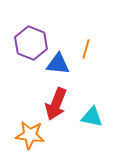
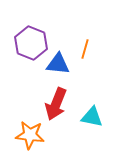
orange line: moved 1 px left
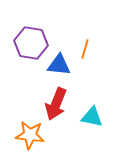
purple hexagon: rotated 12 degrees counterclockwise
blue triangle: moved 1 px right, 1 px down
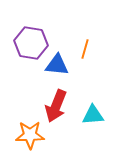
blue triangle: moved 2 px left
red arrow: moved 2 px down
cyan triangle: moved 1 px right, 2 px up; rotated 15 degrees counterclockwise
orange star: rotated 8 degrees counterclockwise
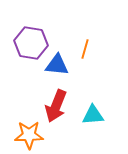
orange star: moved 1 px left
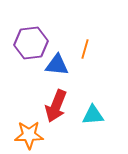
purple hexagon: rotated 16 degrees counterclockwise
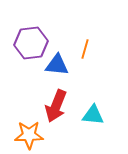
cyan triangle: rotated 10 degrees clockwise
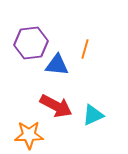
red arrow: rotated 84 degrees counterclockwise
cyan triangle: rotated 30 degrees counterclockwise
